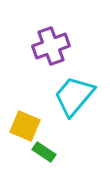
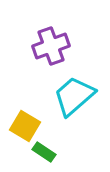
cyan trapezoid: rotated 9 degrees clockwise
yellow square: rotated 8 degrees clockwise
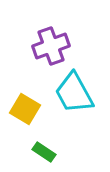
cyan trapezoid: moved 3 px up; rotated 78 degrees counterclockwise
yellow square: moved 17 px up
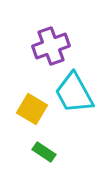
yellow square: moved 7 px right
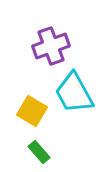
yellow square: moved 2 px down
green rectangle: moved 5 px left; rotated 15 degrees clockwise
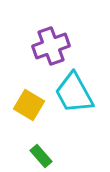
yellow square: moved 3 px left, 6 px up
green rectangle: moved 2 px right, 4 px down
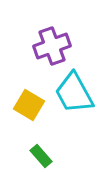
purple cross: moved 1 px right
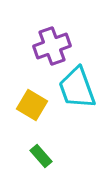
cyan trapezoid: moved 3 px right, 5 px up; rotated 9 degrees clockwise
yellow square: moved 3 px right
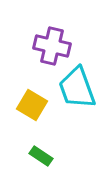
purple cross: rotated 33 degrees clockwise
green rectangle: rotated 15 degrees counterclockwise
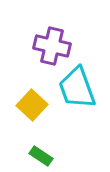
yellow square: rotated 12 degrees clockwise
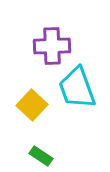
purple cross: rotated 15 degrees counterclockwise
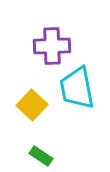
cyan trapezoid: rotated 9 degrees clockwise
